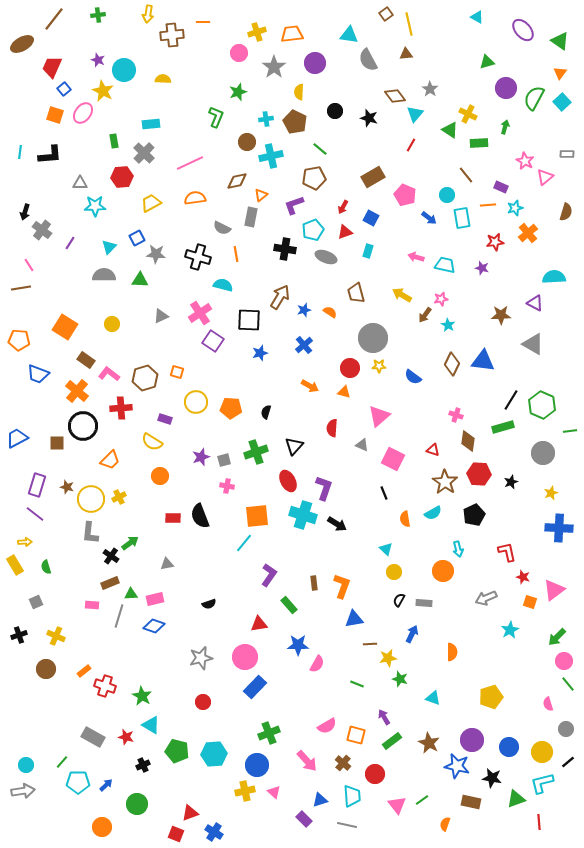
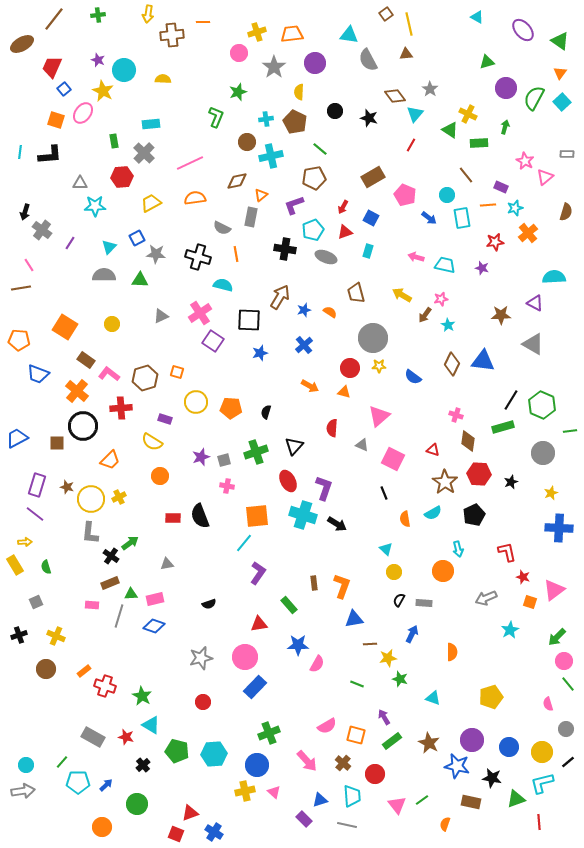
orange square at (55, 115): moved 1 px right, 5 px down
purple L-shape at (269, 575): moved 11 px left, 2 px up
black cross at (143, 765): rotated 16 degrees counterclockwise
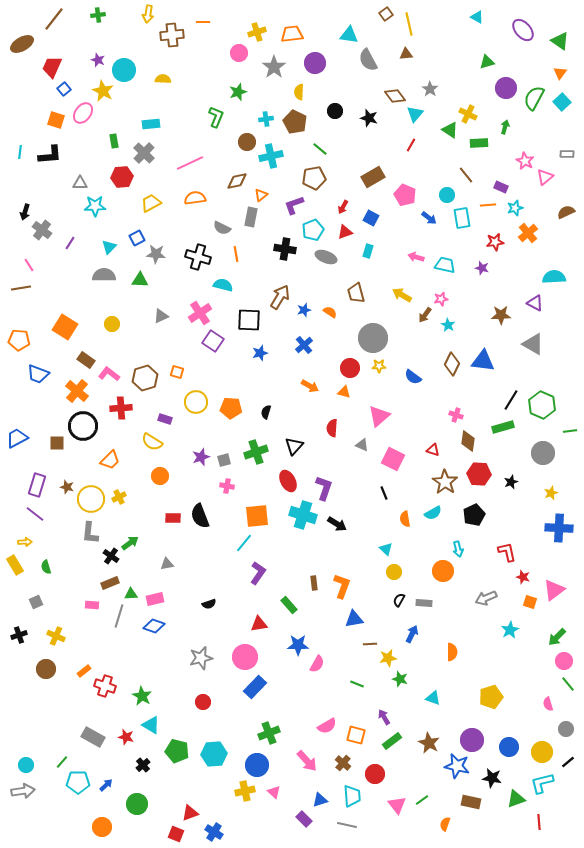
brown semicircle at (566, 212): rotated 132 degrees counterclockwise
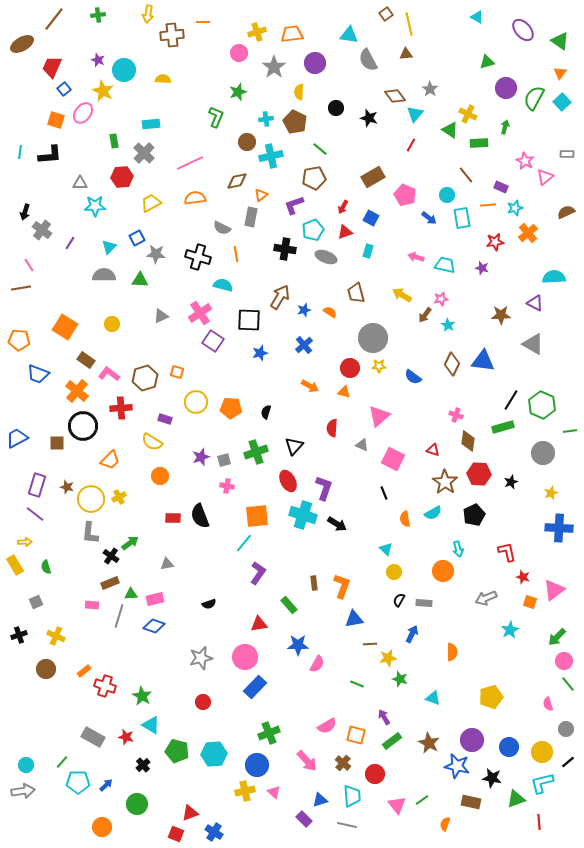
black circle at (335, 111): moved 1 px right, 3 px up
